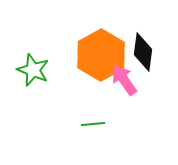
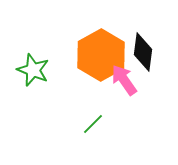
green line: rotated 40 degrees counterclockwise
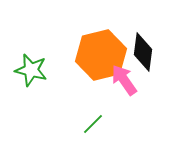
orange hexagon: rotated 15 degrees clockwise
green star: moved 2 px left; rotated 8 degrees counterclockwise
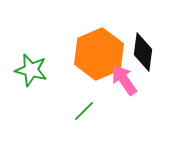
orange hexagon: moved 2 px left, 1 px up; rotated 9 degrees counterclockwise
green line: moved 9 px left, 13 px up
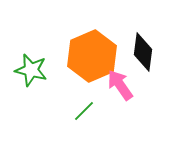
orange hexagon: moved 7 px left, 2 px down
pink arrow: moved 4 px left, 5 px down
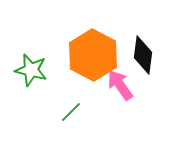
black diamond: moved 3 px down
orange hexagon: moved 1 px right, 1 px up; rotated 9 degrees counterclockwise
green line: moved 13 px left, 1 px down
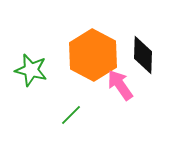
black diamond: rotated 6 degrees counterclockwise
green line: moved 3 px down
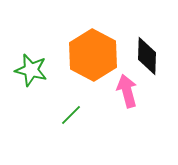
black diamond: moved 4 px right, 1 px down
pink arrow: moved 7 px right, 6 px down; rotated 20 degrees clockwise
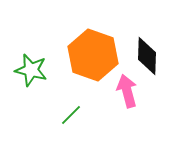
orange hexagon: rotated 9 degrees counterclockwise
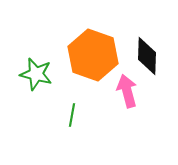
green star: moved 5 px right, 4 px down
green line: moved 1 px right; rotated 35 degrees counterclockwise
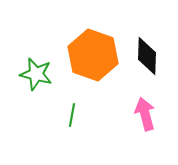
pink arrow: moved 18 px right, 23 px down
